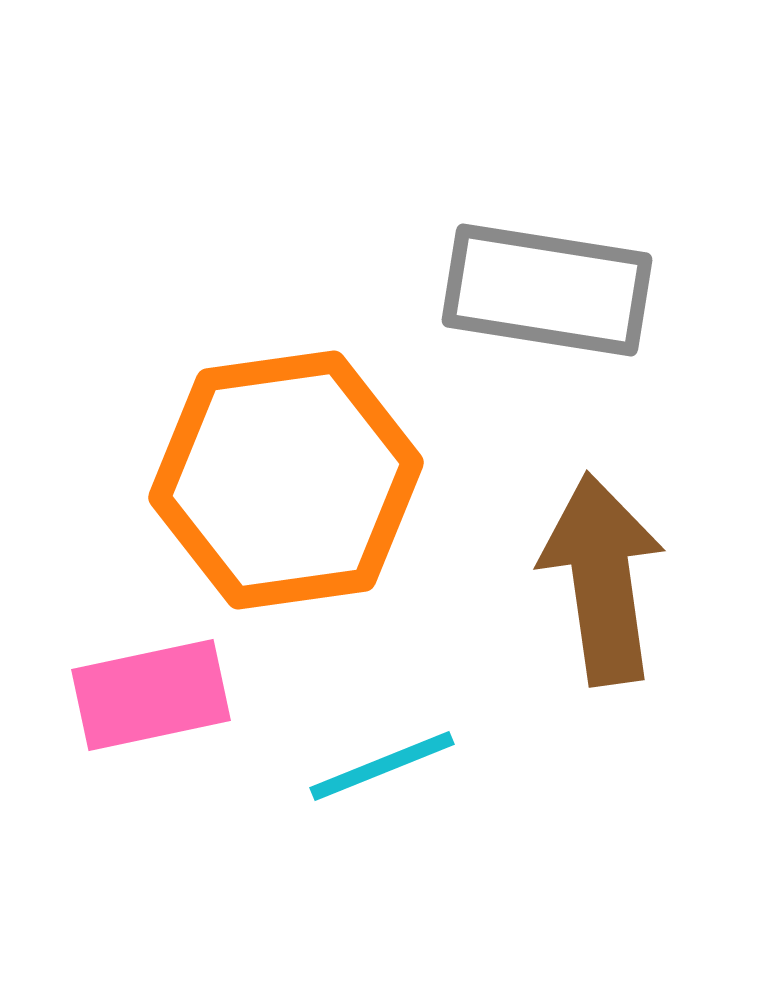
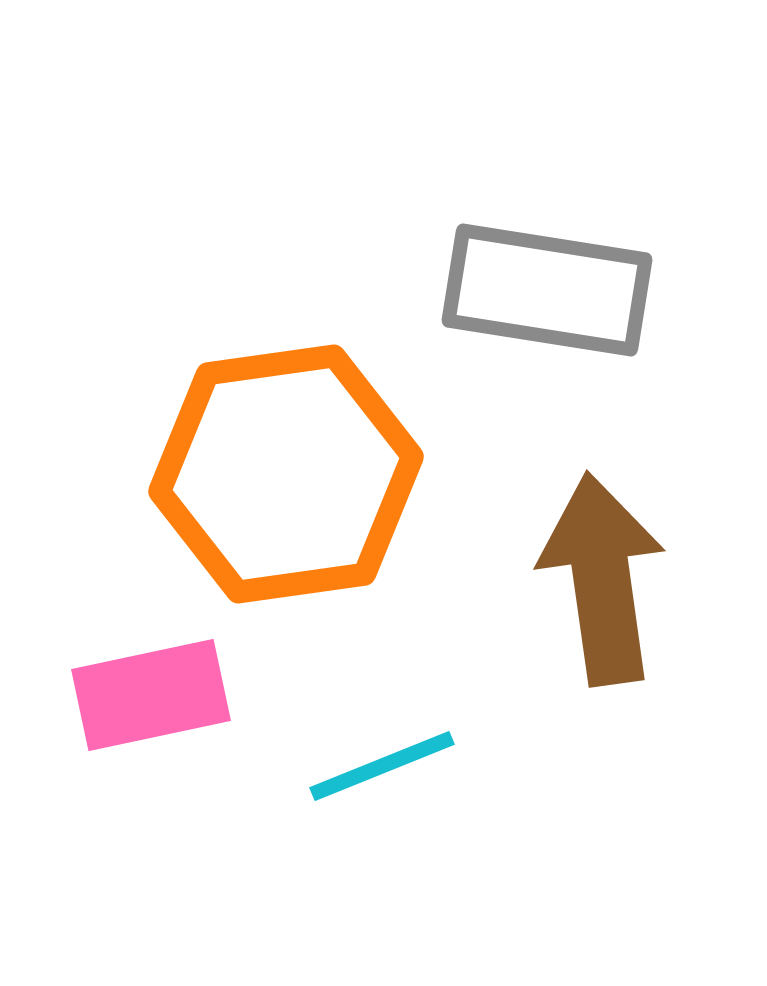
orange hexagon: moved 6 px up
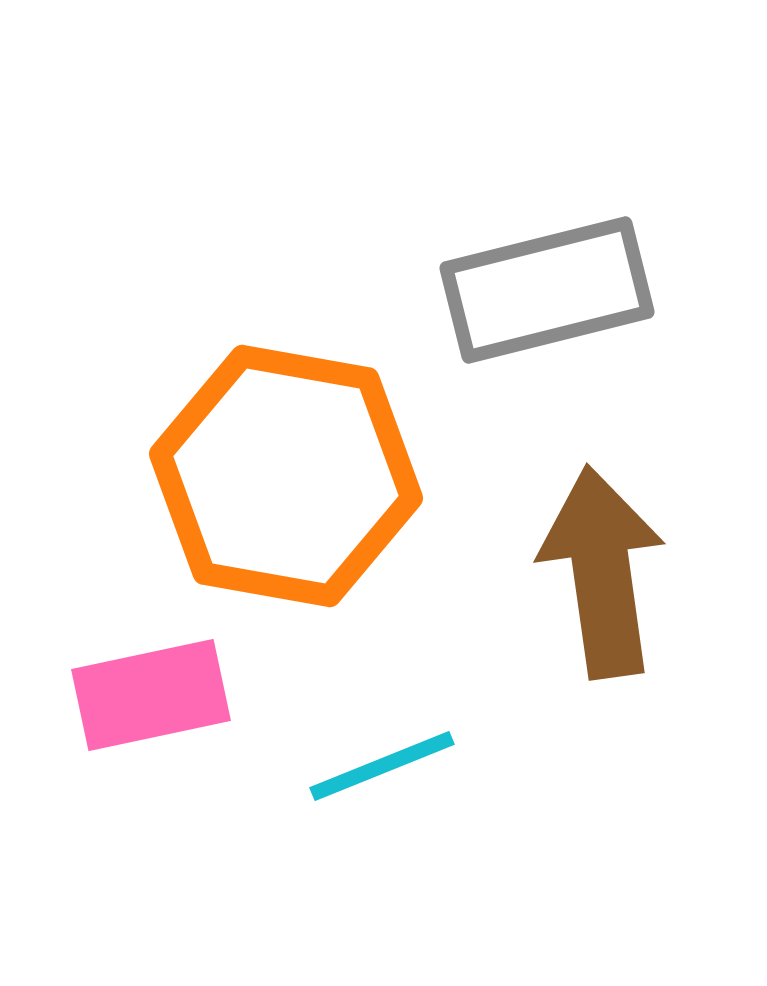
gray rectangle: rotated 23 degrees counterclockwise
orange hexagon: moved 2 px down; rotated 18 degrees clockwise
brown arrow: moved 7 px up
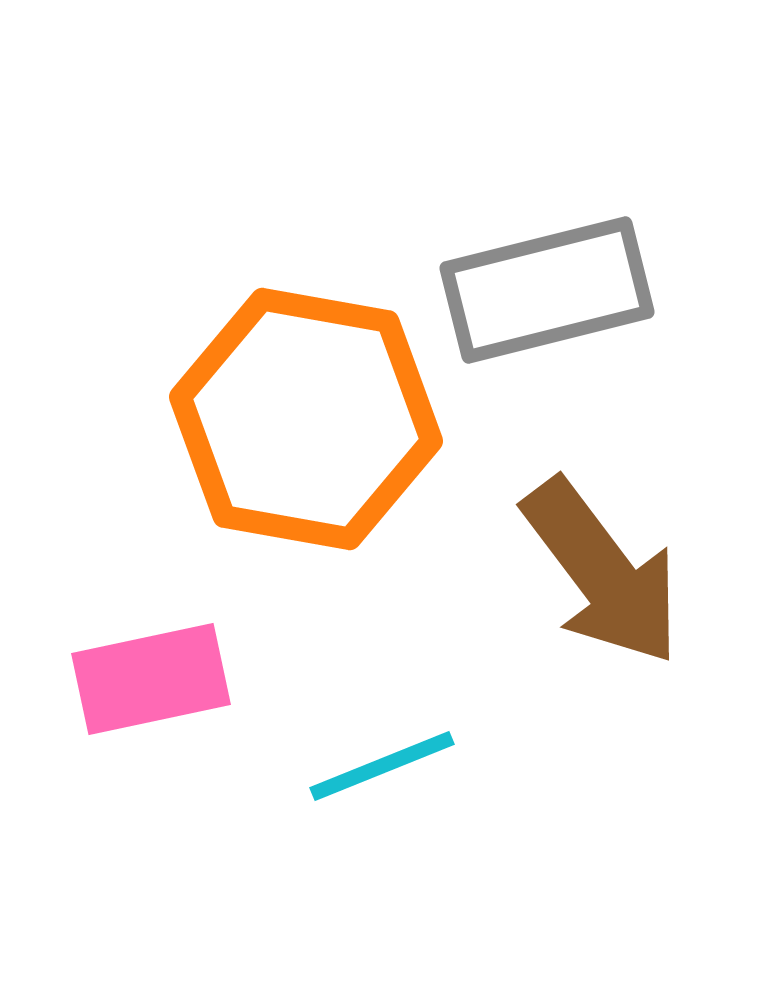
orange hexagon: moved 20 px right, 57 px up
brown arrow: rotated 151 degrees clockwise
pink rectangle: moved 16 px up
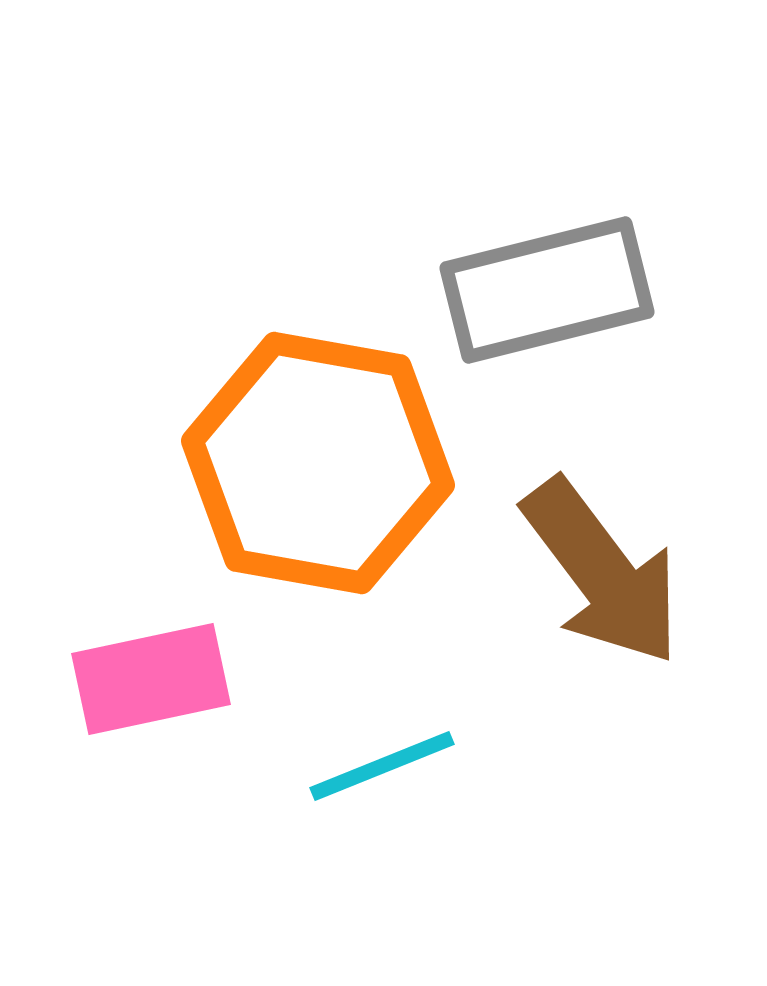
orange hexagon: moved 12 px right, 44 px down
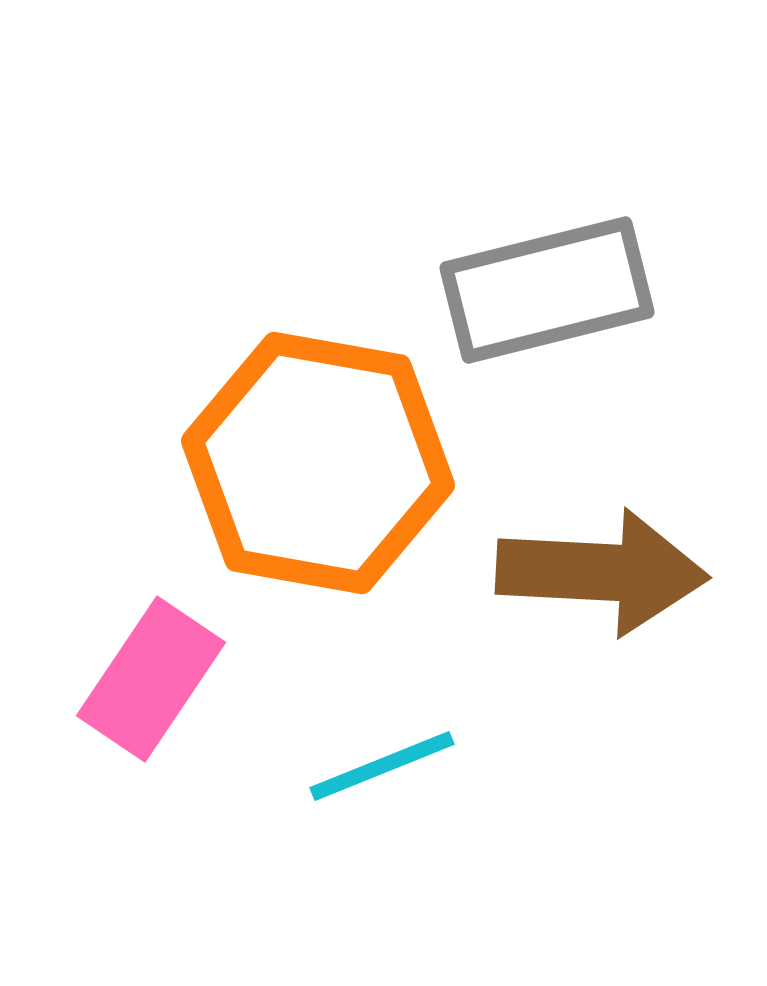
brown arrow: rotated 50 degrees counterclockwise
pink rectangle: rotated 44 degrees counterclockwise
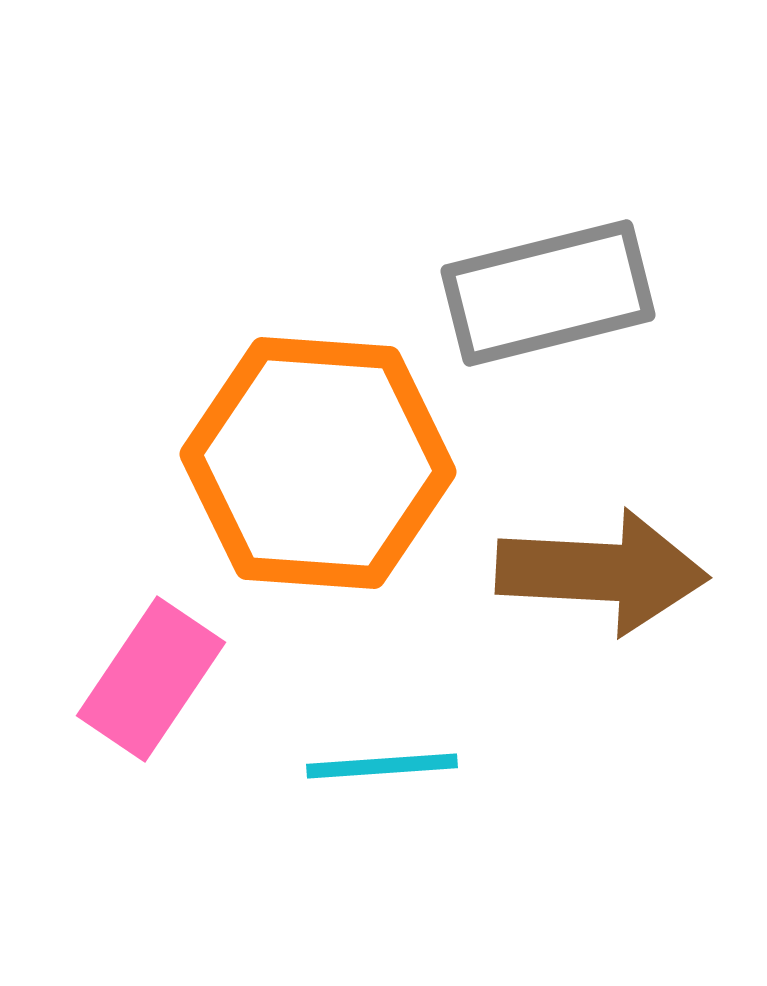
gray rectangle: moved 1 px right, 3 px down
orange hexagon: rotated 6 degrees counterclockwise
cyan line: rotated 18 degrees clockwise
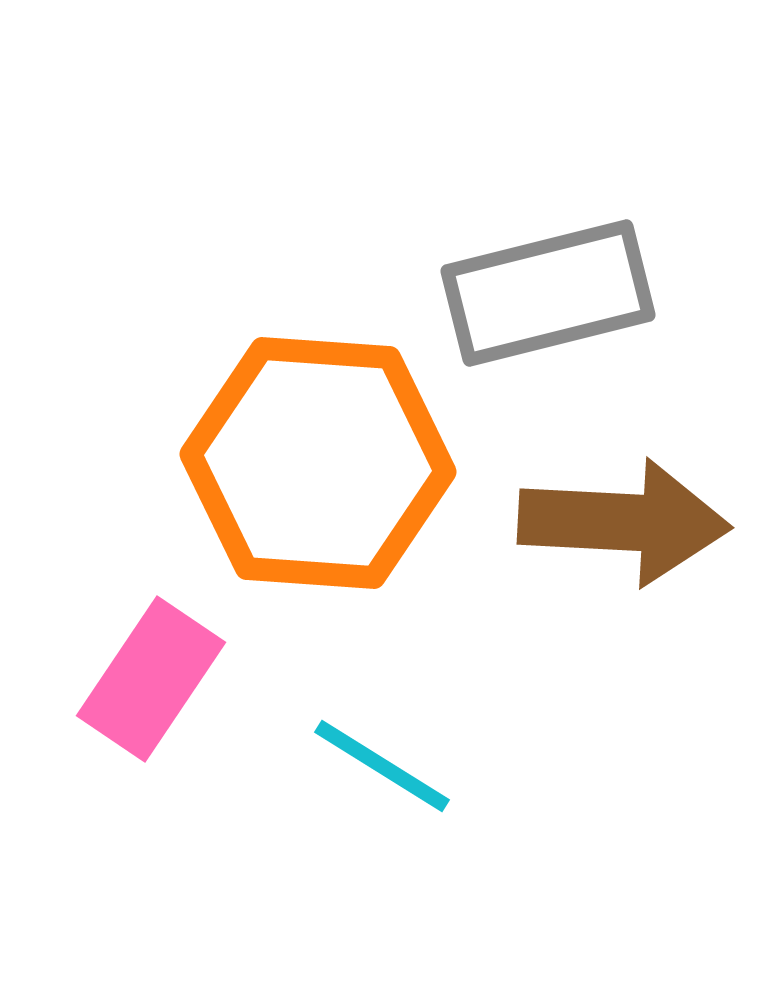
brown arrow: moved 22 px right, 50 px up
cyan line: rotated 36 degrees clockwise
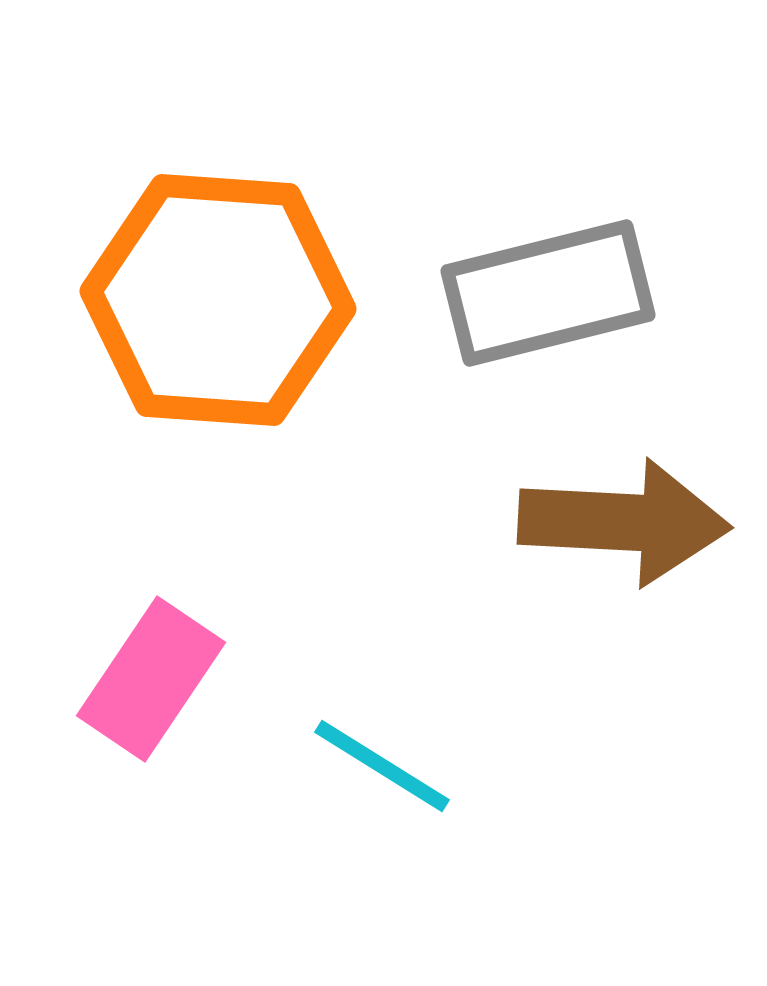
orange hexagon: moved 100 px left, 163 px up
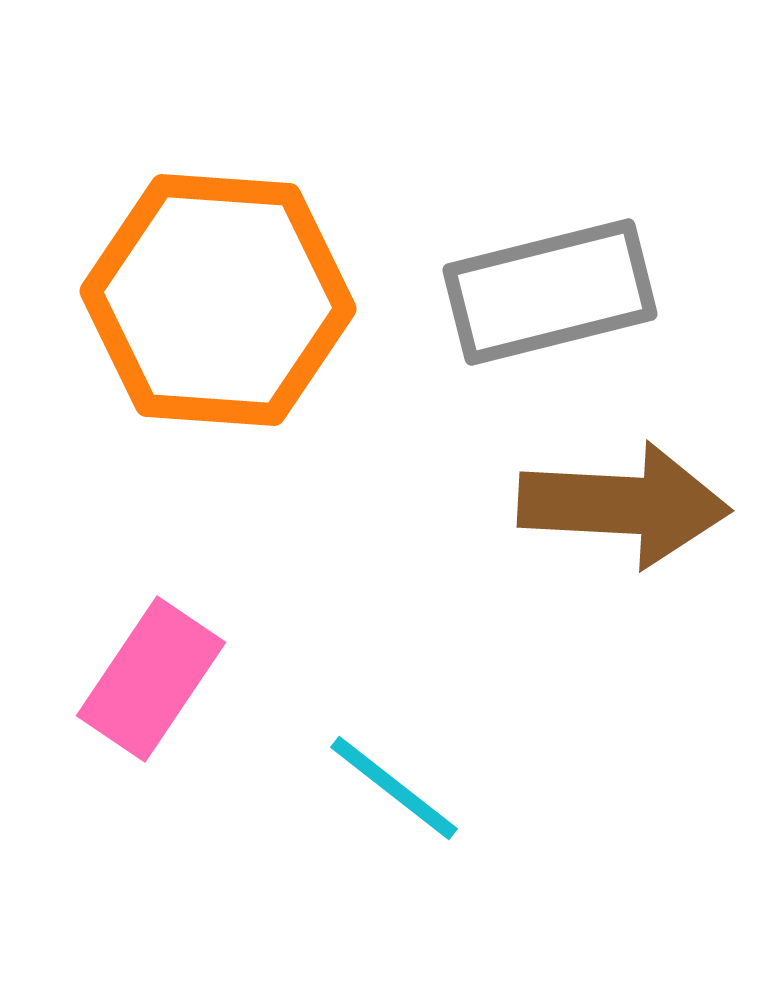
gray rectangle: moved 2 px right, 1 px up
brown arrow: moved 17 px up
cyan line: moved 12 px right, 22 px down; rotated 6 degrees clockwise
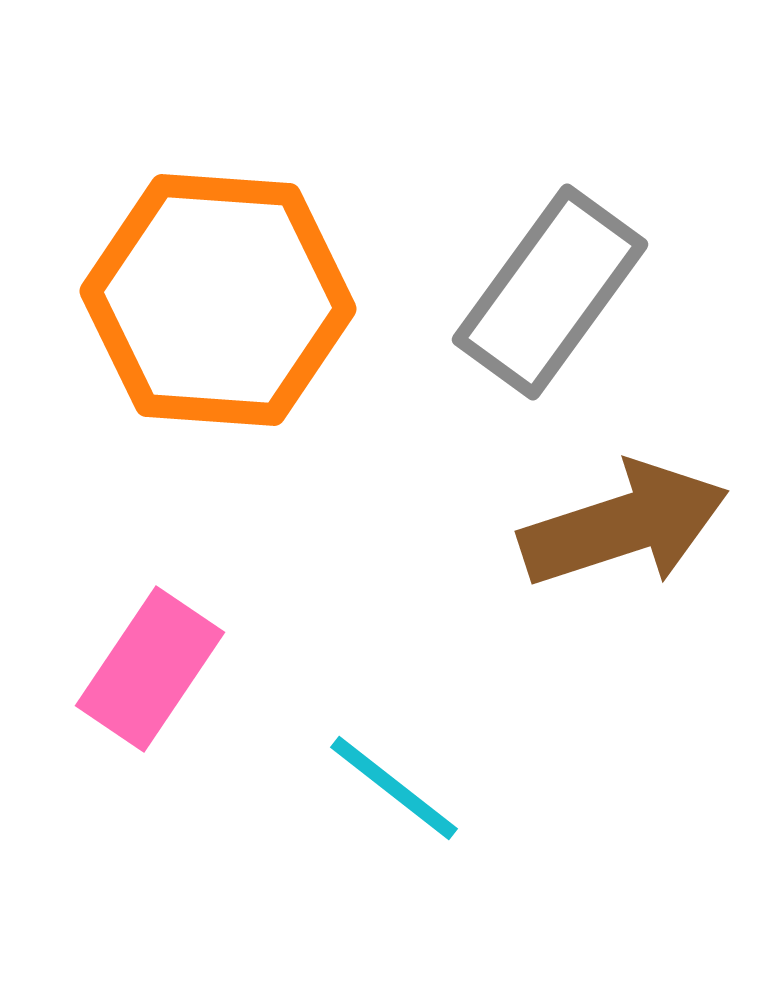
gray rectangle: rotated 40 degrees counterclockwise
brown arrow: moved 20 px down; rotated 21 degrees counterclockwise
pink rectangle: moved 1 px left, 10 px up
